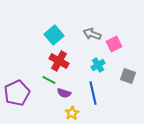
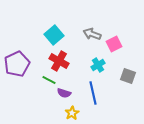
purple pentagon: moved 29 px up
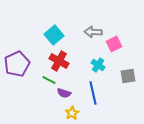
gray arrow: moved 1 px right, 2 px up; rotated 18 degrees counterclockwise
cyan cross: rotated 24 degrees counterclockwise
gray square: rotated 28 degrees counterclockwise
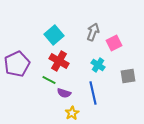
gray arrow: rotated 108 degrees clockwise
pink square: moved 1 px up
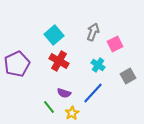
pink square: moved 1 px right, 1 px down
gray square: rotated 21 degrees counterclockwise
green line: moved 27 px down; rotated 24 degrees clockwise
blue line: rotated 55 degrees clockwise
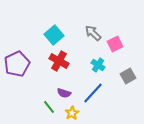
gray arrow: moved 1 px down; rotated 66 degrees counterclockwise
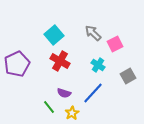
red cross: moved 1 px right
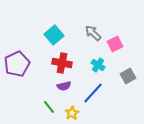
red cross: moved 2 px right, 2 px down; rotated 18 degrees counterclockwise
purple semicircle: moved 7 px up; rotated 32 degrees counterclockwise
